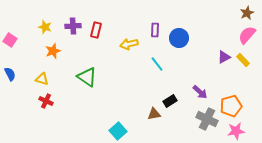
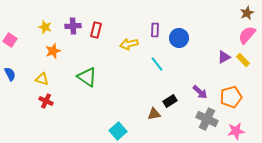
orange pentagon: moved 9 px up
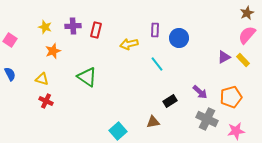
brown triangle: moved 1 px left, 8 px down
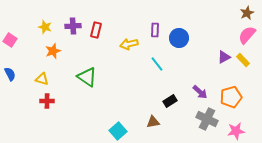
red cross: moved 1 px right; rotated 24 degrees counterclockwise
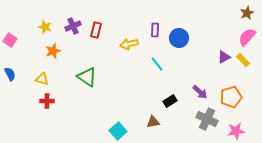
purple cross: rotated 21 degrees counterclockwise
pink semicircle: moved 2 px down
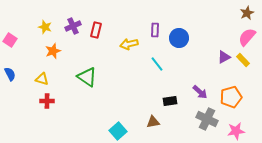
black rectangle: rotated 24 degrees clockwise
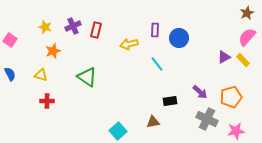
yellow triangle: moved 1 px left, 4 px up
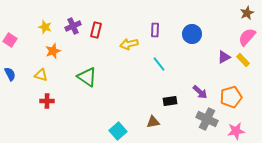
blue circle: moved 13 px right, 4 px up
cyan line: moved 2 px right
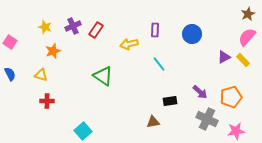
brown star: moved 1 px right, 1 px down
red rectangle: rotated 21 degrees clockwise
pink square: moved 2 px down
green triangle: moved 16 px right, 1 px up
cyan square: moved 35 px left
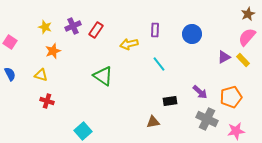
red cross: rotated 16 degrees clockwise
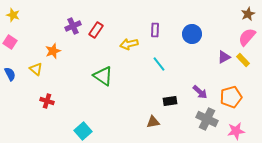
yellow star: moved 32 px left, 12 px up
yellow triangle: moved 5 px left, 6 px up; rotated 24 degrees clockwise
